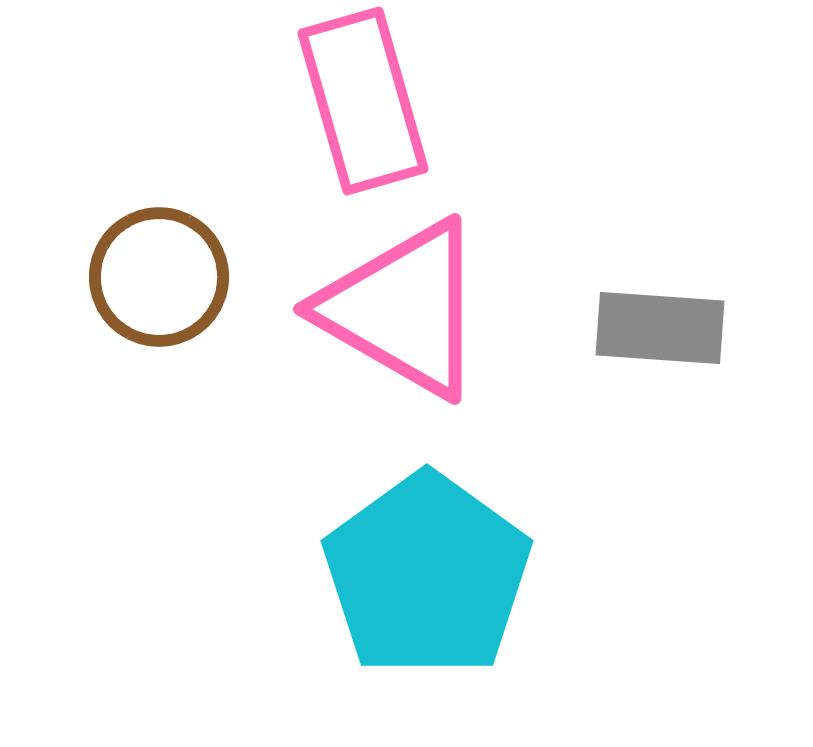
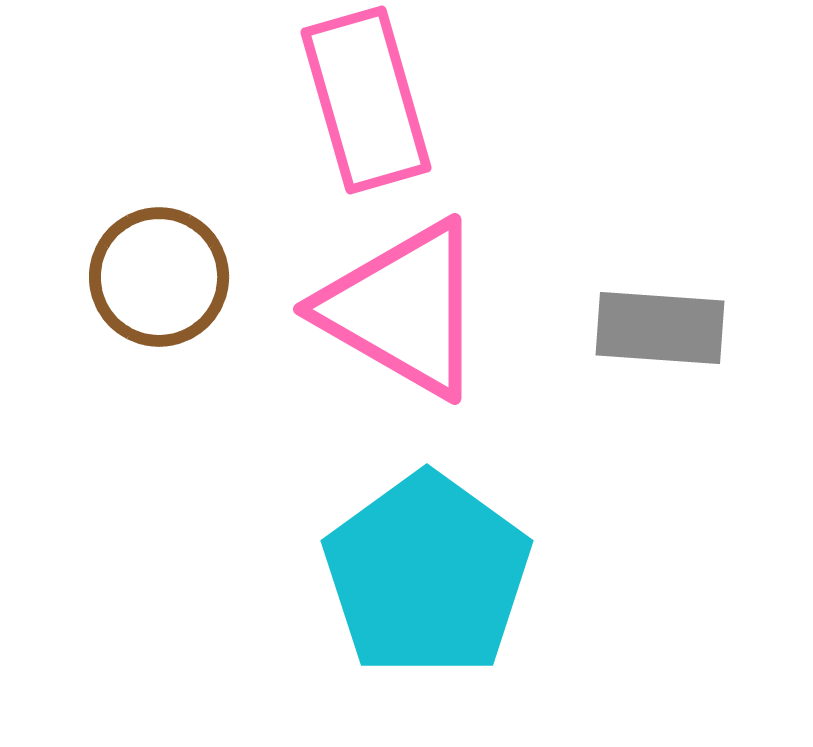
pink rectangle: moved 3 px right, 1 px up
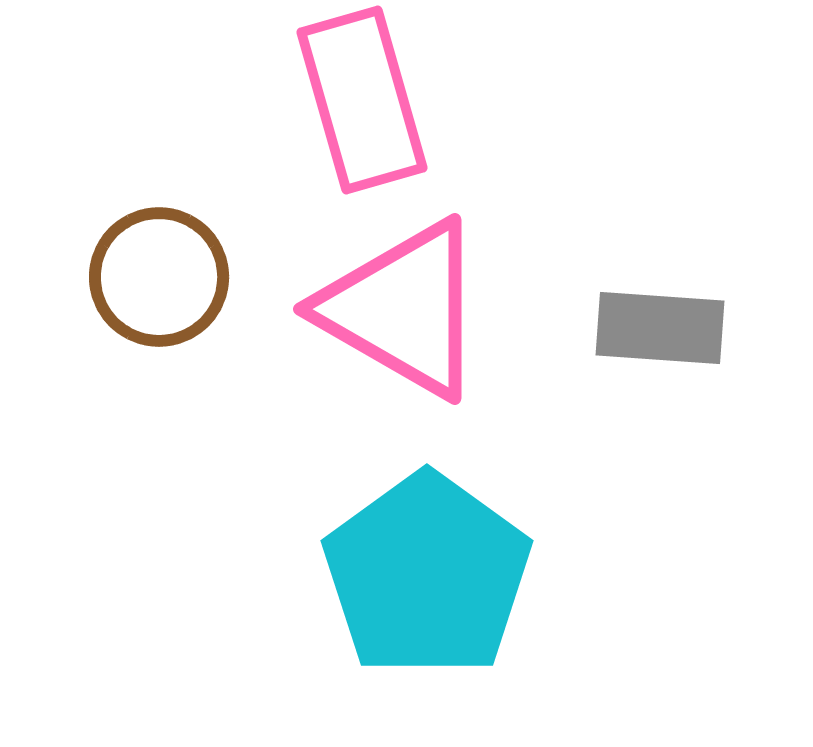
pink rectangle: moved 4 px left
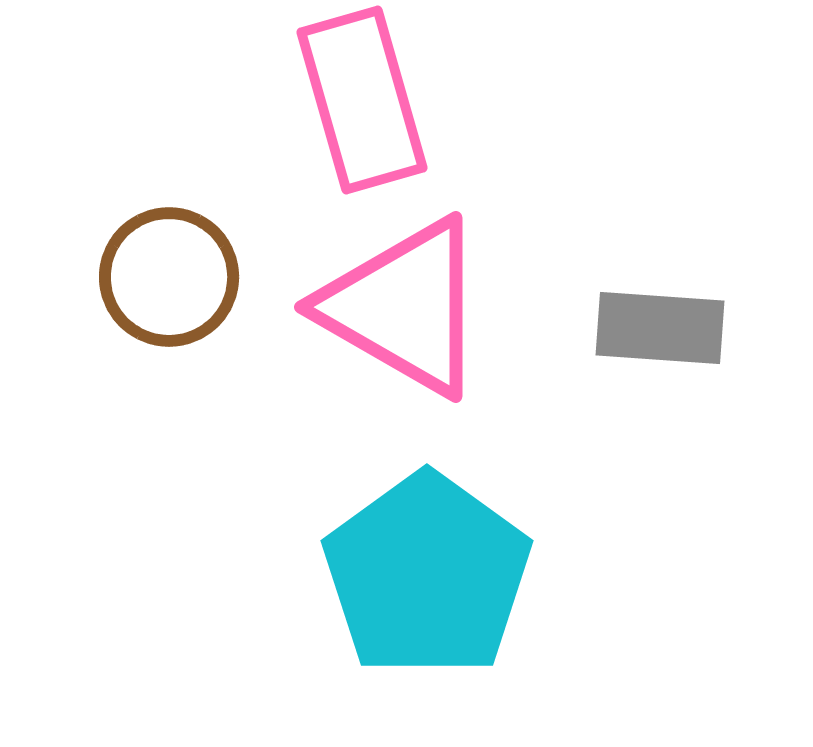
brown circle: moved 10 px right
pink triangle: moved 1 px right, 2 px up
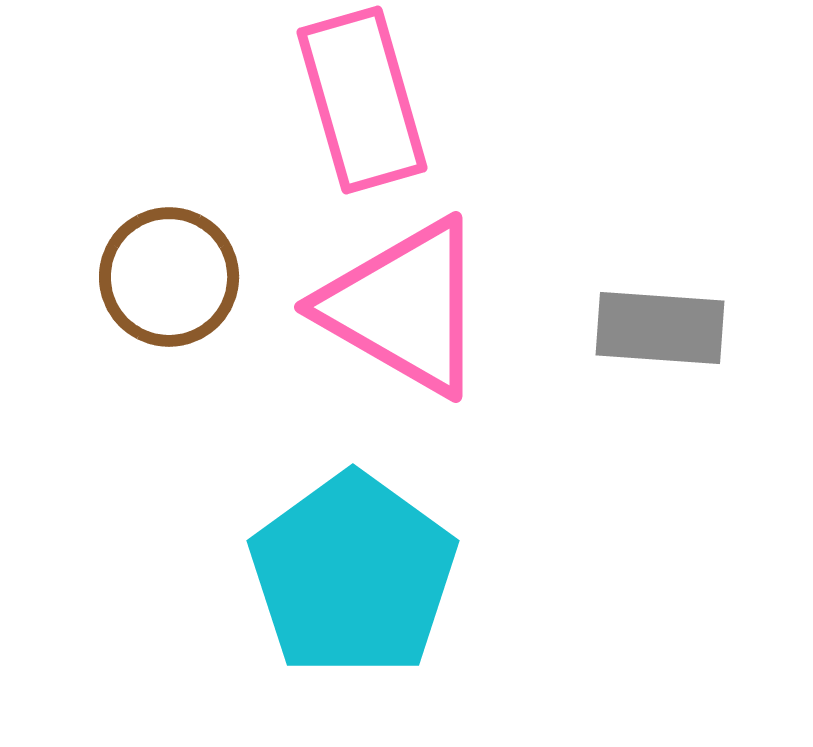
cyan pentagon: moved 74 px left
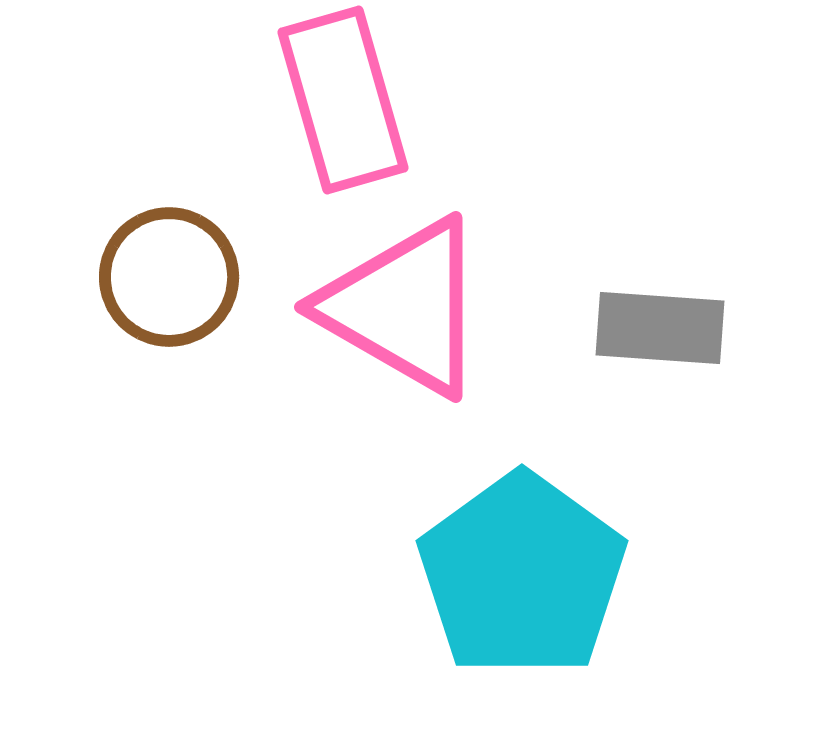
pink rectangle: moved 19 px left
cyan pentagon: moved 169 px right
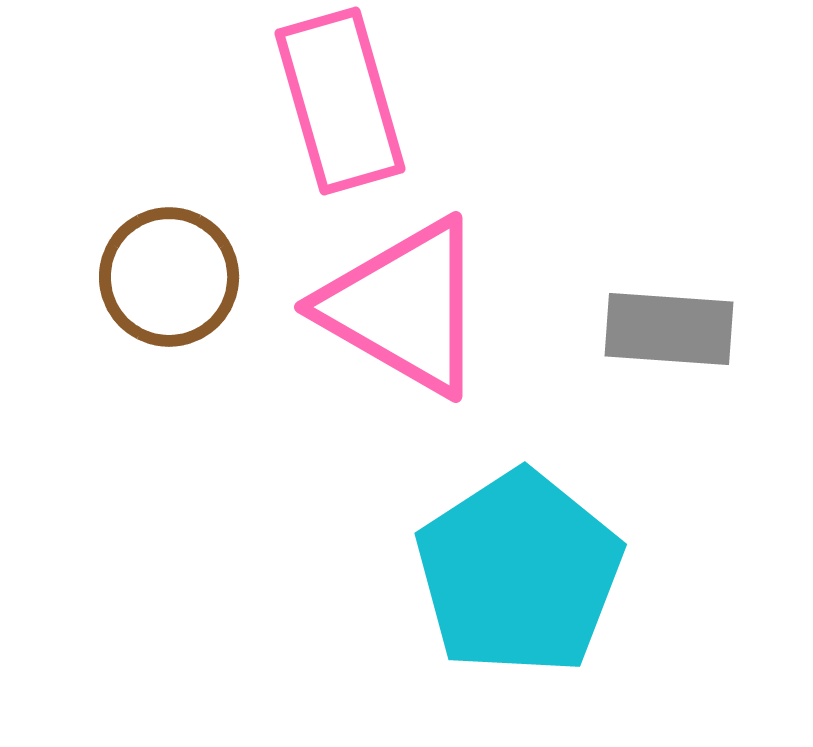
pink rectangle: moved 3 px left, 1 px down
gray rectangle: moved 9 px right, 1 px down
cyan pentagon: moved 3 px left, 2 px up; rotated 3 degrees clockwise
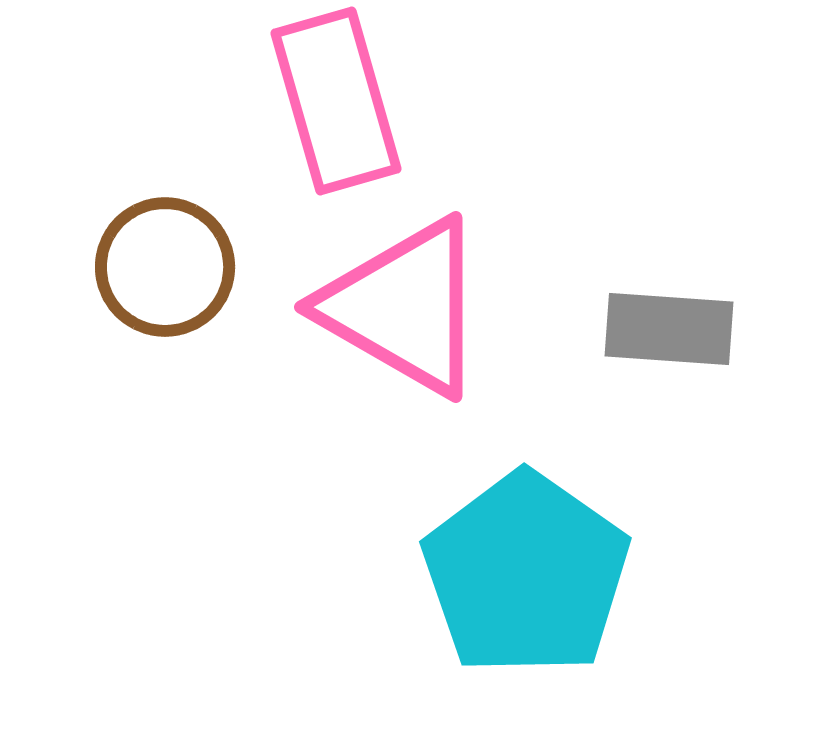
pink rectangle: moved 4 px left
brown circle: moved 4 px left, 10 px up
cyan pentagon: moved 7 px right, 1 px down; rotated 4 degrees counterclockwise
